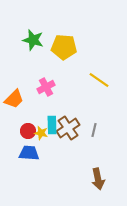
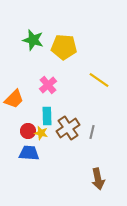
pink cross: moved 2 px right, 2 px up; rotated 12 degrees counterclockwise
cyan rectangle: moved 5 px left, 9 px up
gray line: moved 2 px left, 2 px down
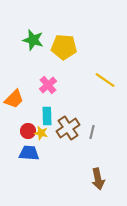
yellow line: moved 6 px right
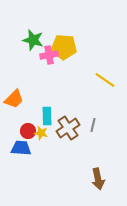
pink cross: moved 1 px right, 30 px up; rotated 30 degrees clockwise
gray line: moved 1 px right, 7 px up
blue trapezoid: moved 8 px left, 5 px up
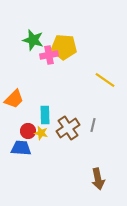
cyan rectangle: moved 2 px left, 1 px up
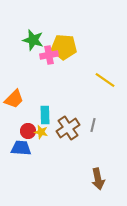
yellow star: moved 1 px up
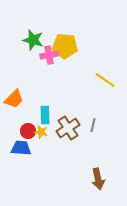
yellow pentagon: moved 1 px right, 1 px up
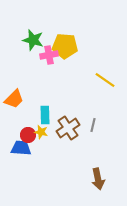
red circle: moved 4 px down
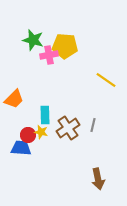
yellow line: moved 1 px right
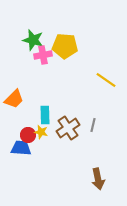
pink cross: moved 6 px left
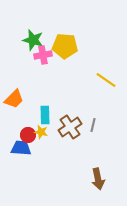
brown cross: moved 2 px right, 1 px up
